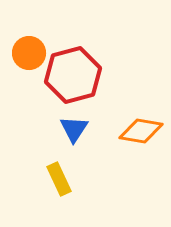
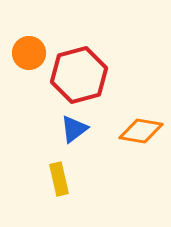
red hexagon: moved 6 px right
blue triangle: rotated 20 degrees clockwise
yellow rectangle: rotated 12 degrees clockwise
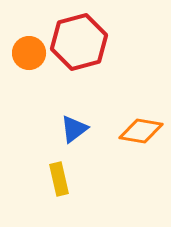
red hexagon: moved 33 px up
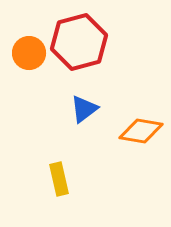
blue triangle: moved 10 px right, 20 px up
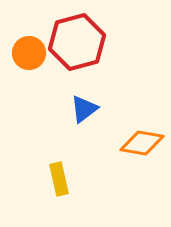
red hexagon: moved 2 px left
orange diamond: moved 1 px right, 12 px down
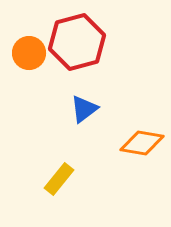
yellow rectangle: rotated 52 degrees clockwise
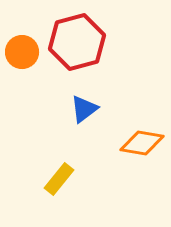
orange circle: moved 7 px left, 1 px up
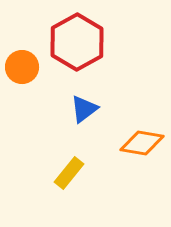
red hexagon: rotated 14 degrees counterclockwise
orange circle: moved 15 px down
yellow rectangle: moved 10 px right, 6 px up
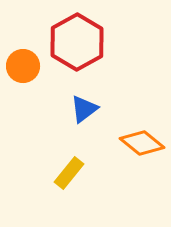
orange circle: moved 1 px right, 1 px up
orange diamond: rotated 30 degrees clockwise
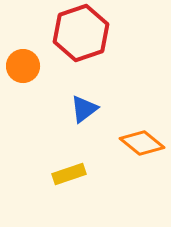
red hexagon: moved 4 px right, 9 px up; rotated 10 degrees clockwise
yellow rectangle: moved 1 px down; rotated 32 degrees clockwise
